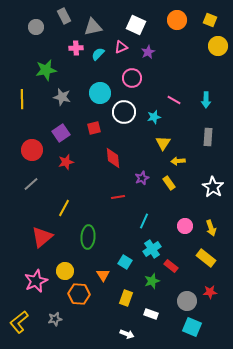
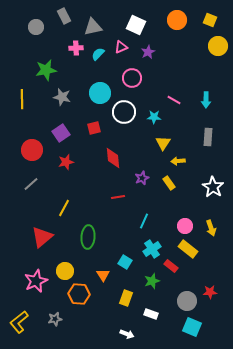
cyan star at (154, 117): rotated 16 degrees clockwise
yellow rectangle at (206, 258): moved 18 px left, 9 px up
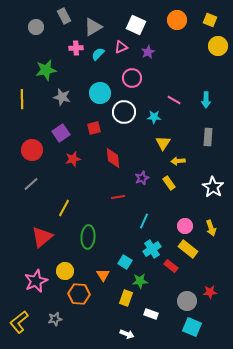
gray triangle at (93, 27): rotated 18 degrees counterclockwise
red star at (66, 162): moved 7 px right, 3 px up
green star at (152, 281): moved 12 px left; rotated 14 degrees clockwise
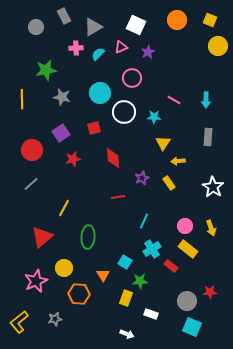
yellow circle at (65, 271): moved 1 px left, 3 px up
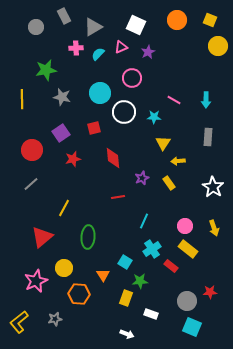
yellow arrow at (211, 228): moved 3 px right
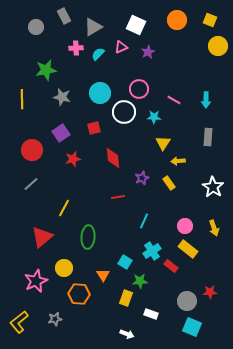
pink circle at (132, 78): moved 7 px right, 11 px down
cyan cross at (152, 249): moved 2 px down
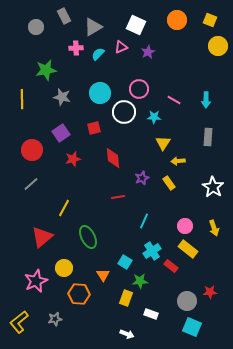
green ellipse at (88, 237): rotated 30 degrees counterclockwise
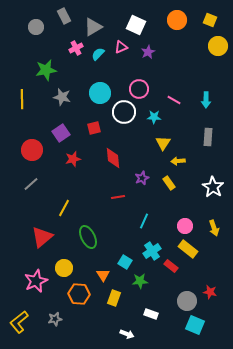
pink cross at (76, 48): rotated 24 degrees counterclockwise
red star at (210, 292): rotated 16 degrees clockwise
yellow rectangle at (126, 298): moved 12 px left
cyan square at (192, 327): moved 3 px right, 2 px up
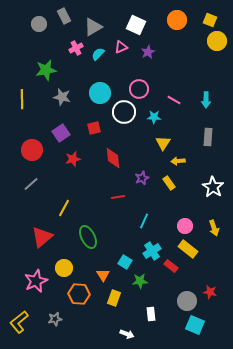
gray circle at (36, 27): moved 3 px right, 3 px up
yellow circle at (218, 46): moved 1 px left, 5 px up
white rectangle at (151, 314): rotated 64 degrees clockwise
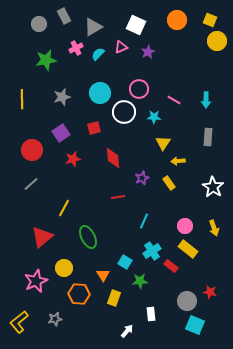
green star at (46, 70): moved 10 px up
gray star at (62, 97): rotated 30 degrees counterclockwise
white arrow at (127, 334): moved 3 px up; rotated 72 degrees counterclockwise
